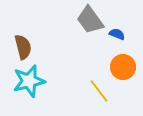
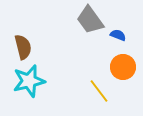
blue semicircle: moved 1 px right, 1 px down
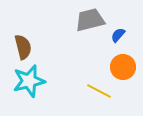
gray trapezoid: rotated 112 degrees clockwise
blue semicircle: rotated 70 degrees counterclockwise
yellow line: rotated 25 degrees counterclockwise
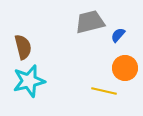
gray trapezoid: moved 2 px down
orange circle: moved 2 px right, 1 px down
yellow line: moved 5 px right; rotated 15 degrees counterclockwise
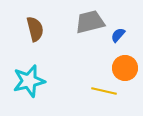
brown semicircle: moved 12 px right, 18 px up
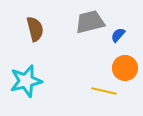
cyan star: moved 3 px left
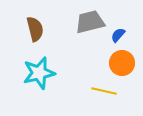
orange circle: moved 3 px left, 5 px up
cyan star: moved 13 px right, 8 px up
